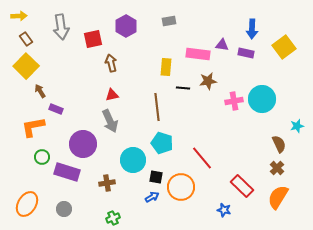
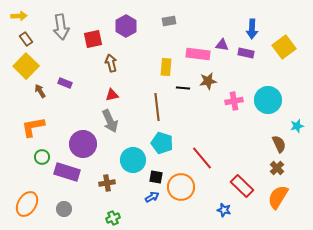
cyan circle at (262, 99): moved 6 px right, 1 px down
purple rectangle at (56, 109): moved 9 px right, 26 px up
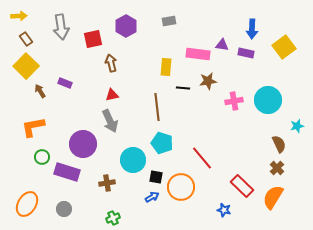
orange semicircle at (278, 197): moved 5 px left
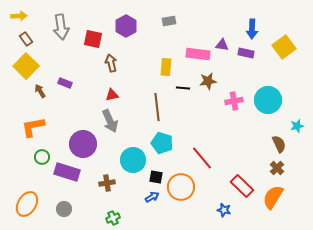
red square at (93, 39): rotated 24 degrees clockwise
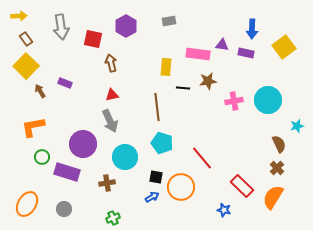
cyan circle at (133, 160): moved 8 px left, 3 px up
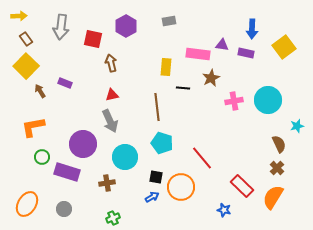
gray arrow at (61, 27): rotated 15 degrees clockwise
brown star at (208, 81): moved 3 px right, 3 px up; rotated 18 degrees counterclockwise
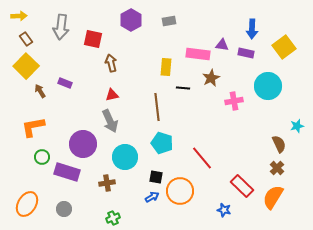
purple hexagon at (126, 26): moved 5 px right, 6 px up
cyan circle at (268, 100): moved 14 px up
orange circle at (181, 187): moved 1 px left, 4 px down
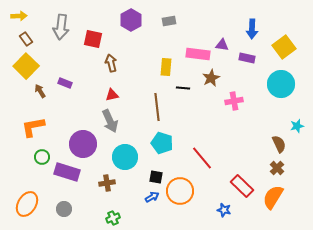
purple rectangle at (246, 53): moved 1 px right, 5 px down
cyan circle at (268, 86): moved 13 px right, 2 px up
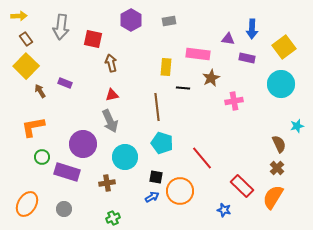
purple triangle at (222, 45): moved 6 px right, 6 px up
